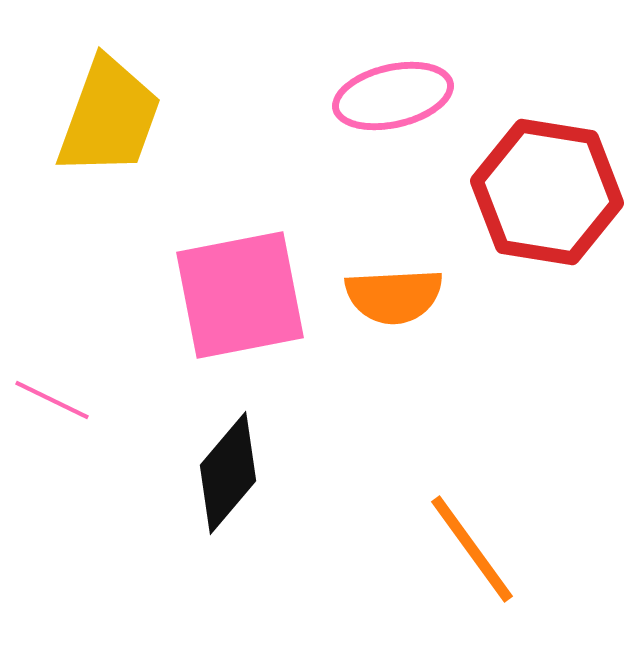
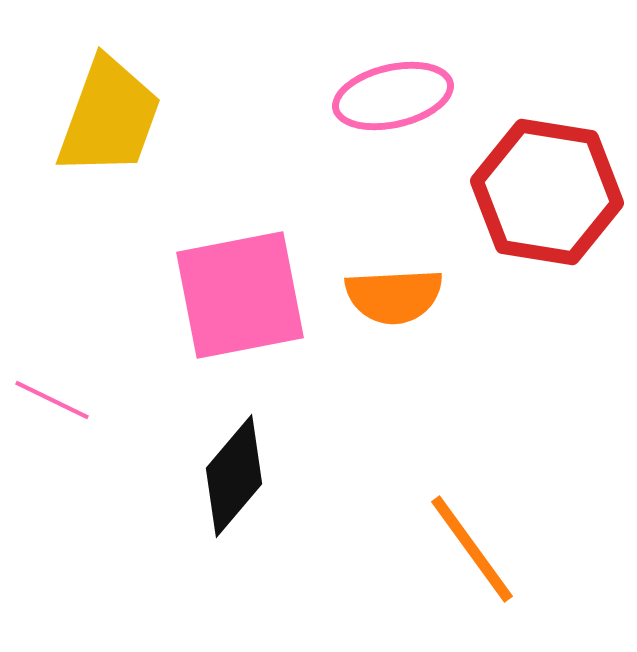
black diamond: moved 6 px right, 3 px down
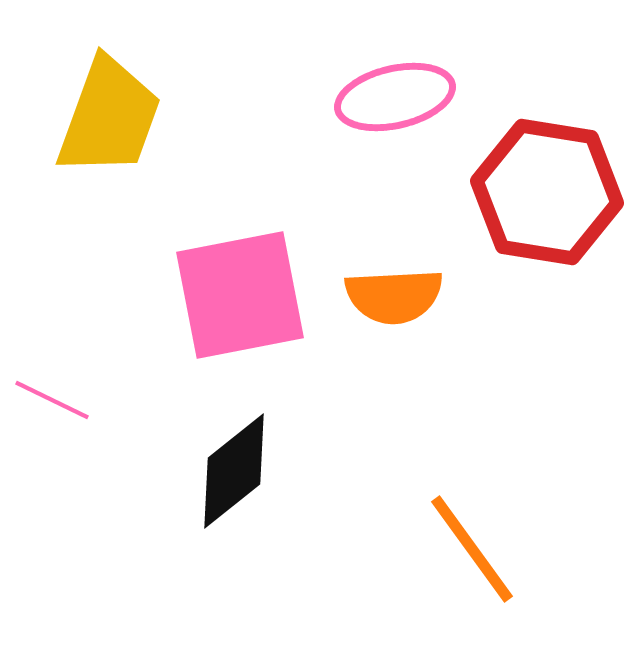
pink ellipse: moved 2 px right, 1 px down
black diamond: moved 5 px up; rotated 11 degrees clockwise
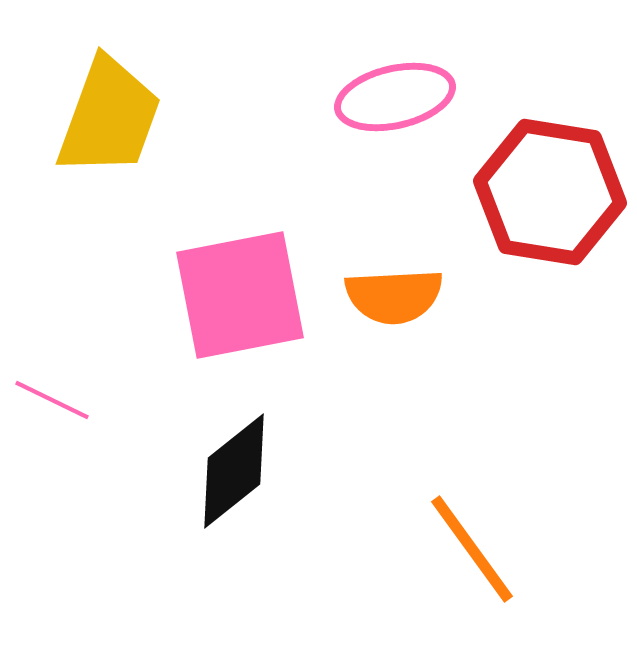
red hexagon: moved 3 px right
